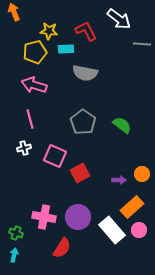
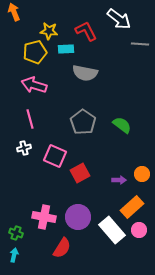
gray line: moved 2 px left
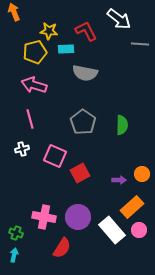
green semicircle: rotated 54 degrees clockwise
white cross: moved 2 px left, 1 px down
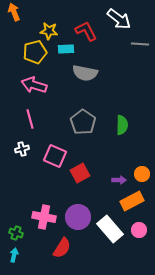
orange rectangle: moved 6 px up; rotated 15 degrees clockwise
white rectangle: moved 2 px left, 1 px up
